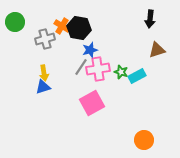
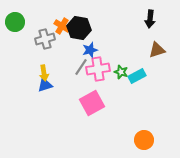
blue triangle: moved 2 px right, 2 px up
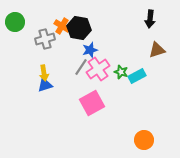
pink cross: rotated 25 degrees counterclockwise
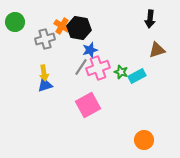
pink cross: moved 1 px up; rotated 15 degrees clockwise
pink square: moved 4 px left, 2 px down
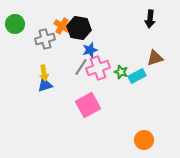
green circle: moved 2 px down
brown triangle: moved 2 px left, 8 px down
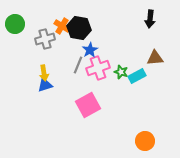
blue star: rotated 14 degrees counterclockwise
brown triangle: rotated 12 degrees clockwise
gray line: moved 3 px left, 2 px up; rotated 12 degrees counterclockwise
orange circle: moved 1 px right, 1 px down
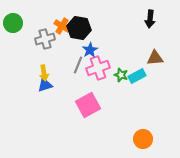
green circle: moved 2 px left, 1 px up
green star: moved 3 px down
orange circle: moved 2 px left, 2 px up
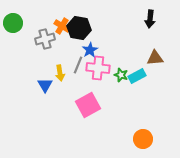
pink cross: rotated 25 degrees clockwise
yellow arrow: moved 16 px right
blue triangle: rotated 42 degrees counterclockwise
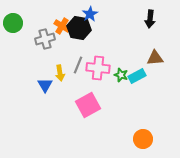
blue star: moved 36 px up
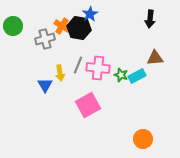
green circle: moved 3 px down
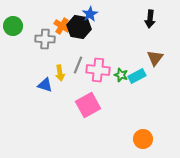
black hexagon: moved 1 px up
gray cross: rotated 18 degrees clockwise
brown triangle: rotated 48 degrees counterclockwise
pink cross: moved 2 px down
blue triangle: rotated 42 degrees counterclockwise
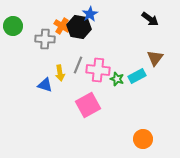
black arrow: rotated 60 degrees counterclockwise
green star: moved 4 px left, 4 px down
